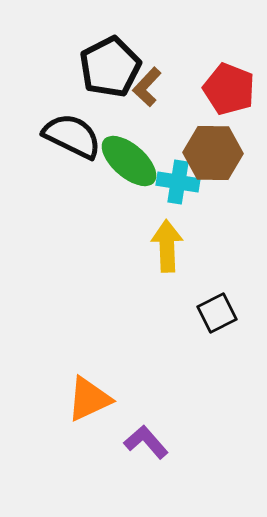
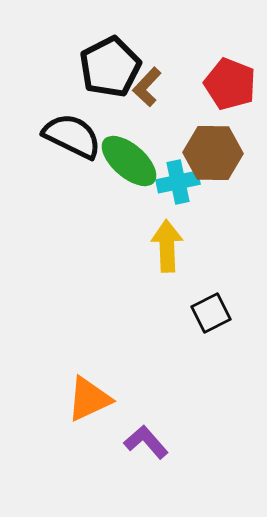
red pentagon: moved 1 px right, 5 px up
cyan cross: rotated 21 degrees counterclockwise
black square: moved 6 px left
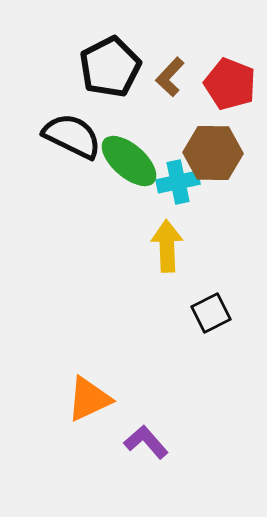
brown L-shape: moved 23 px right, 10 px up
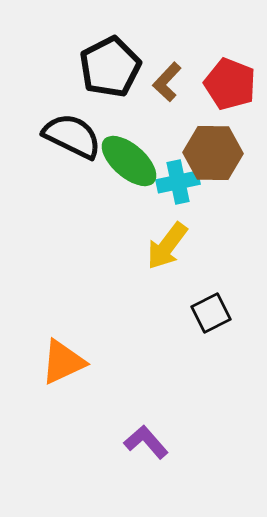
brown L-shape: moved 3 px left, 5 px down
yellow arrow: rotated 141 degrees counterclockwise
orange triangle: moved 26 px left, 37 px up
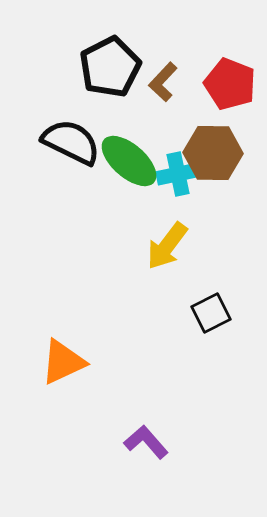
brown L-shape: moved 4 px left
black semicircle: moved 1 px left, 6 px down
cyan cross: moved 8 px up
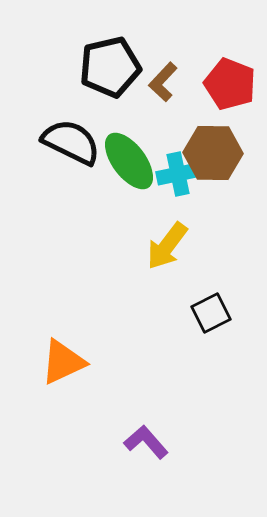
black pentagon: rotated 14 degrees clockwise
green ellipse: rotated 12 degrees clockwise
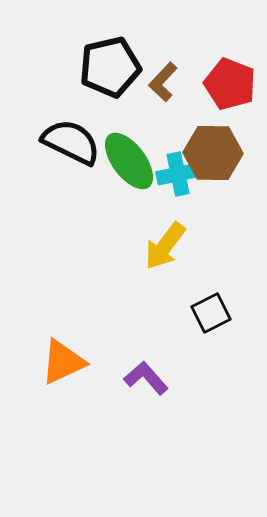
yellow arrow: moved 2 px left
purple L-shape: moved 64 px up
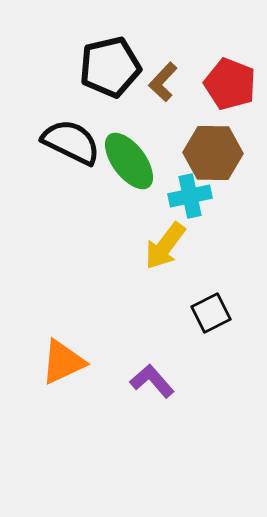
cyan cross: moved 12 px right, 22 px down
purple L-shape: moved 6 px right, 3 px down
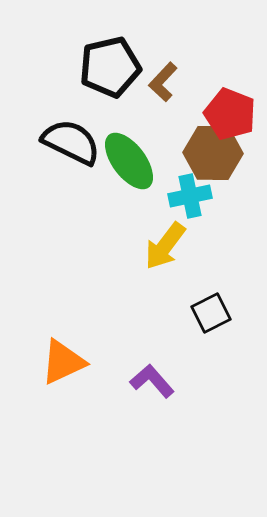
red pentagon: moved 30 px down
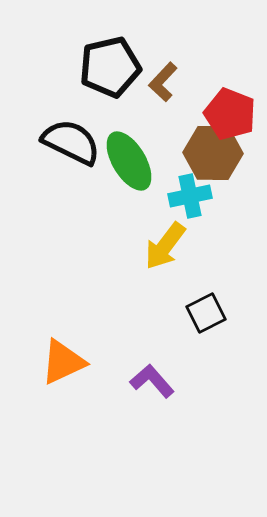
green ellipse: rotated 6 degrees clockwise
black square: moved 5 px left
